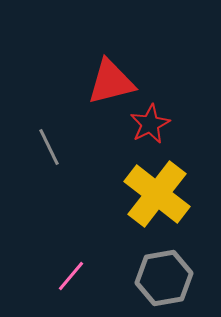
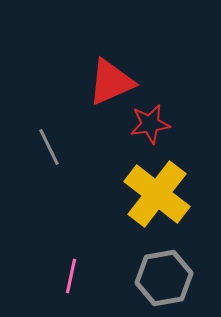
red triangle: rotated 10 degrees counterclockwise
red star: rotated 18 degrees clockwise
pink line: rotated 28 degrees counterclockwise
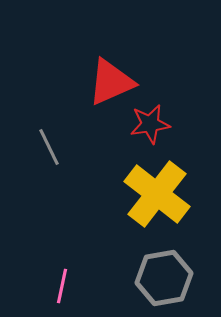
pink line: moved 9 px left, 10 px down
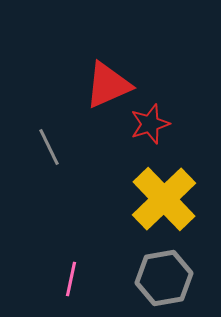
red triangle: moved 3 px left, 3 px down
red star: rotated 9 degrees counterclockwise
yellow cross: moved 7 px right, 5 px down; rotated 8 degrees clockwise
pink line: moved 9 px right, 7 px up
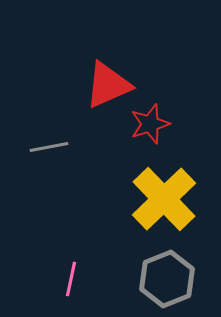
gray line: rotated 75 degrees counterclockwise
gray hexagon: moved 3 px right, 1 px down; rotated 12 degrees counterclockwise
